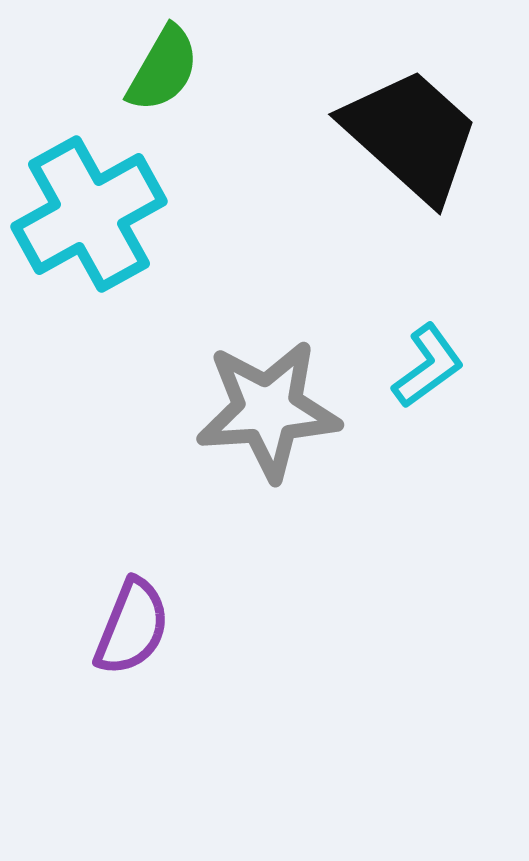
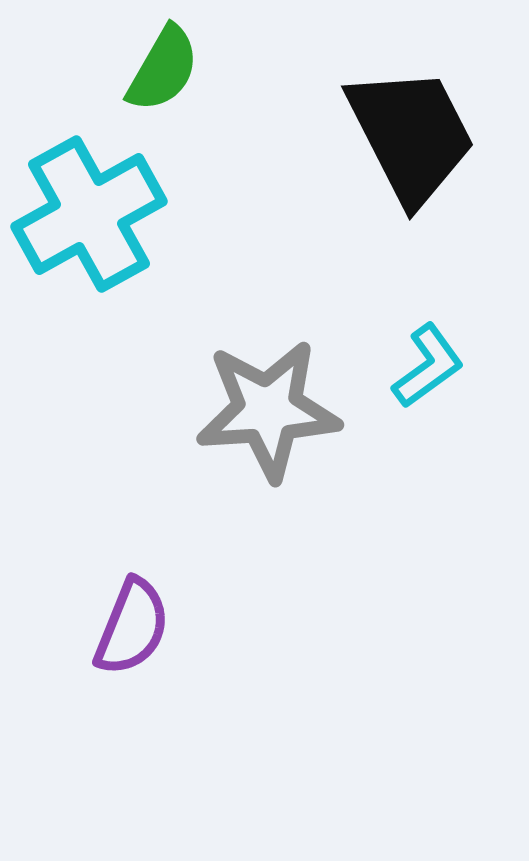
black trapezoid: rotated 21 degrees clockwise
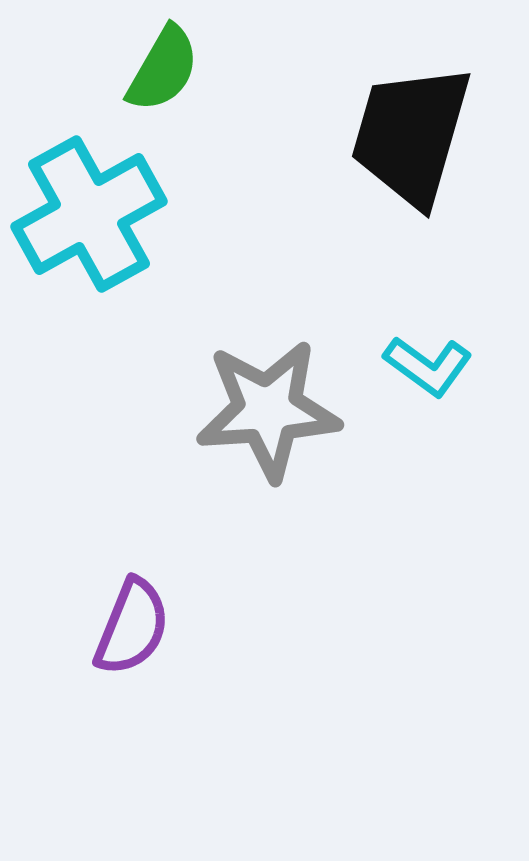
black trapezoid: rotated 137 degrees counterclockwise
cyan L-shape: rotated 72 degrees clockwise
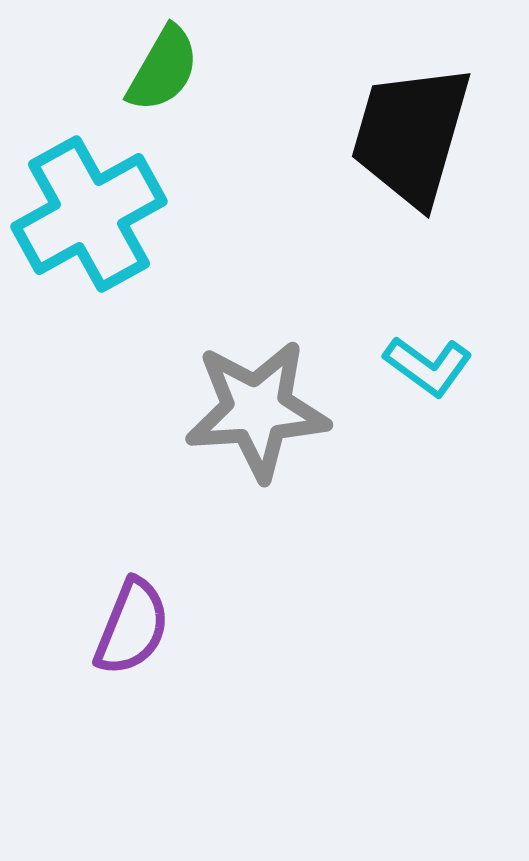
gray star: moved 11 px left
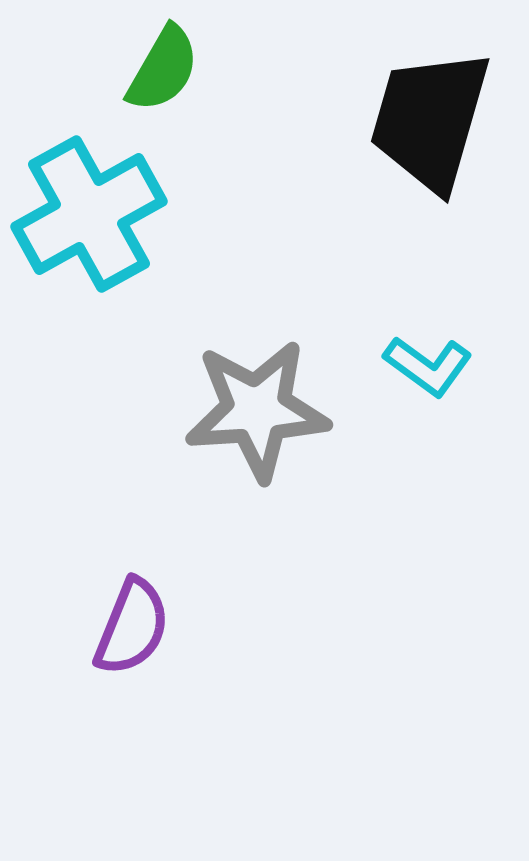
black trapezoid: moved 19 px right, 15 px up
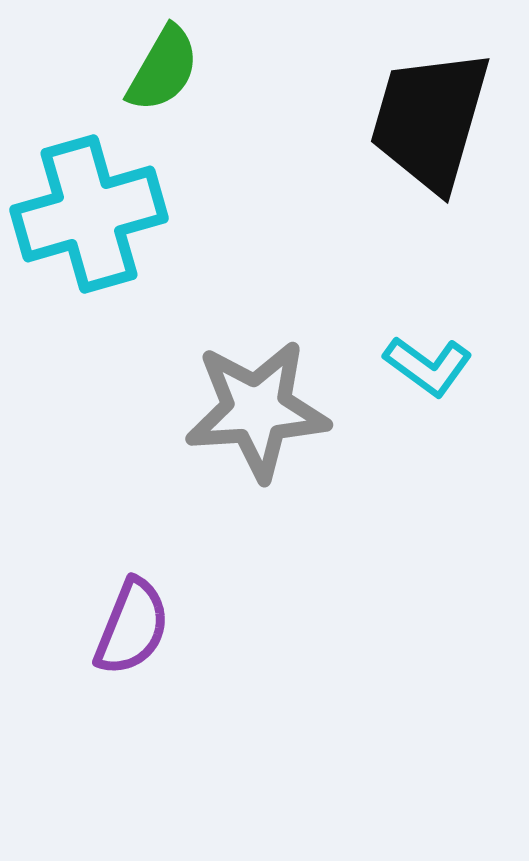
cyan cross: rotated 13 degrees clockwise
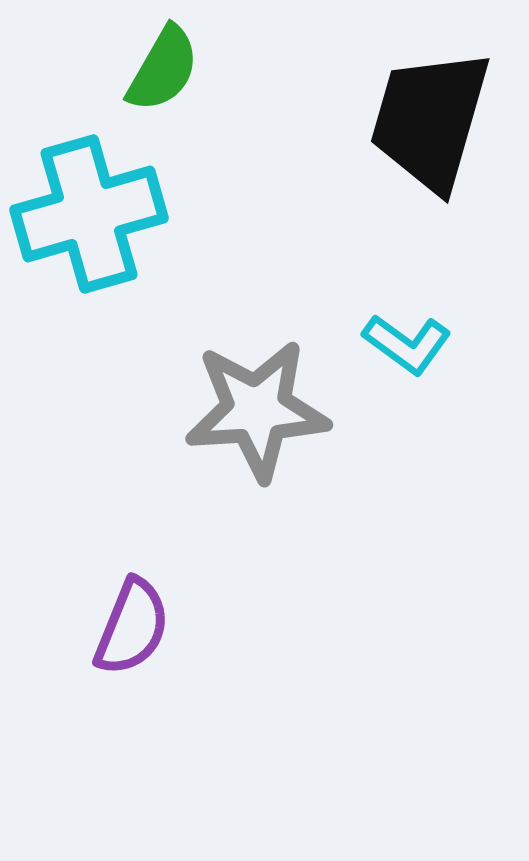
cyan L-shape: moved 21 px left, 22 px up
